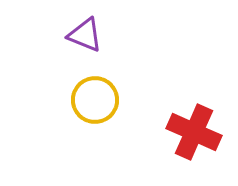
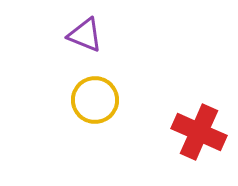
red cross: moved 5 px right
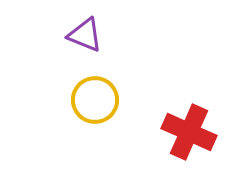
red cross: moved 10 px left
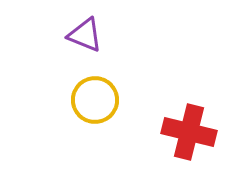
red cross: rotated 10 degrees counterclockwise
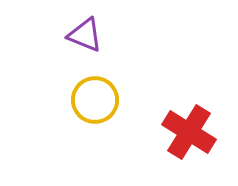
red cross: rotated 18 degrees clockwise
